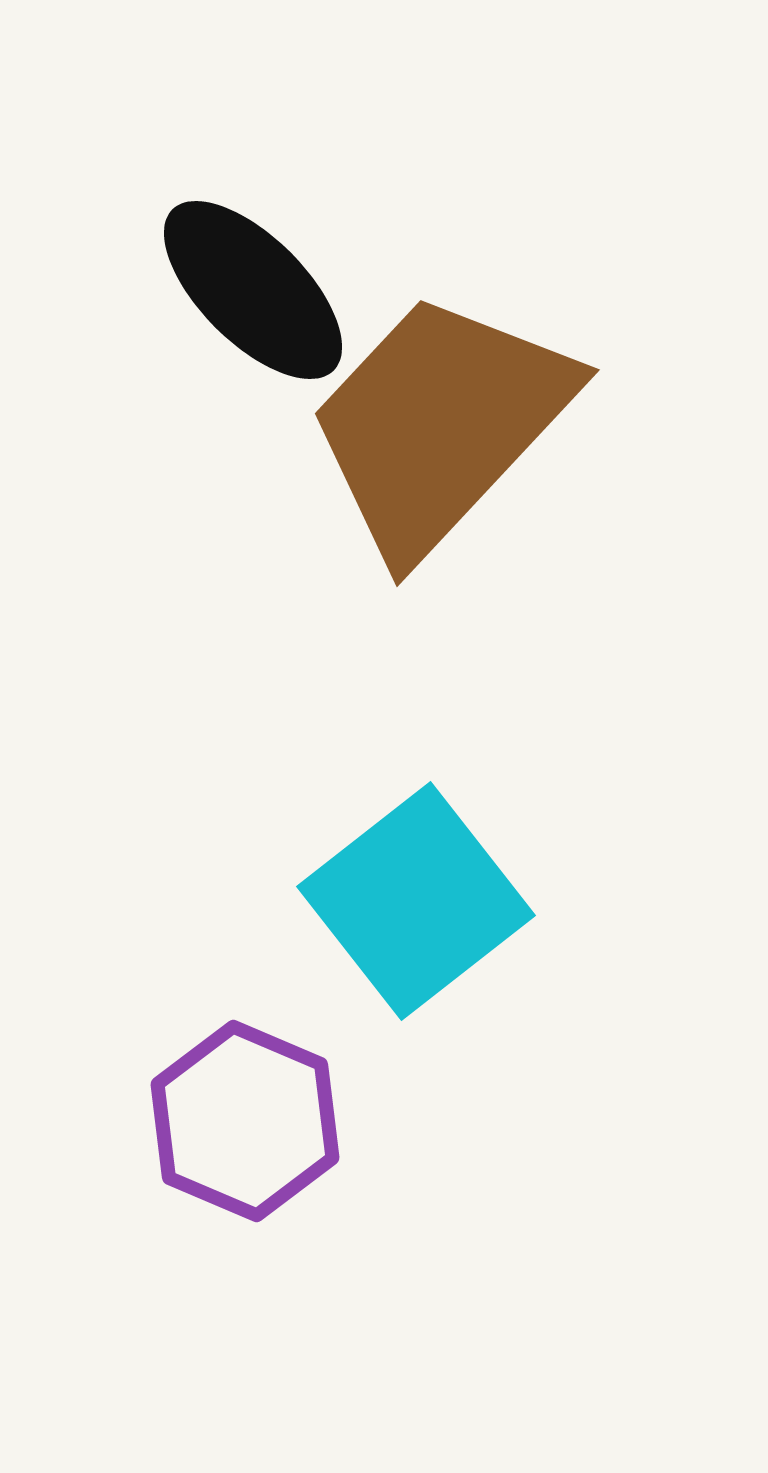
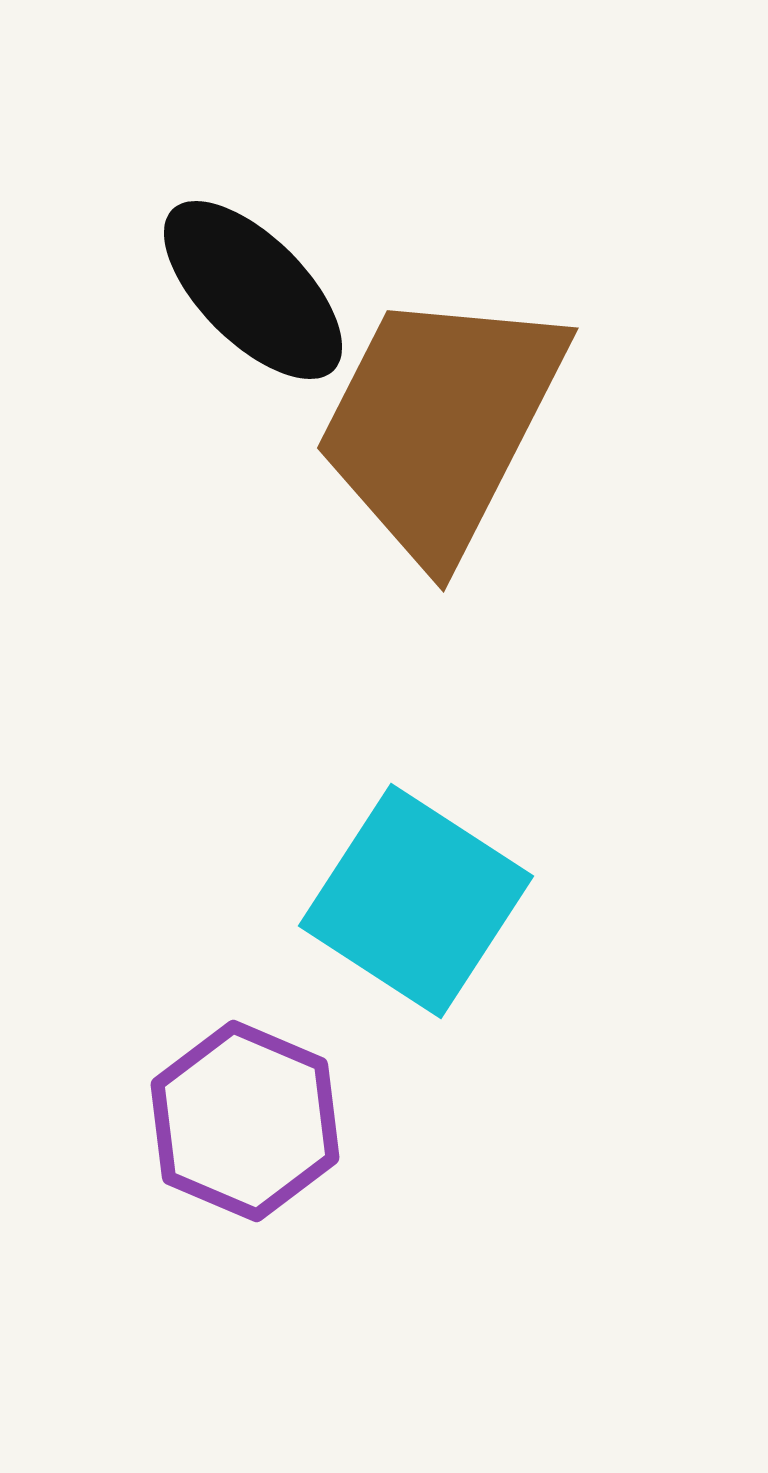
brown trapezoid: rotated 16 degrees counterclockwise
cyan square: rotated 19 degrees counterclockwise
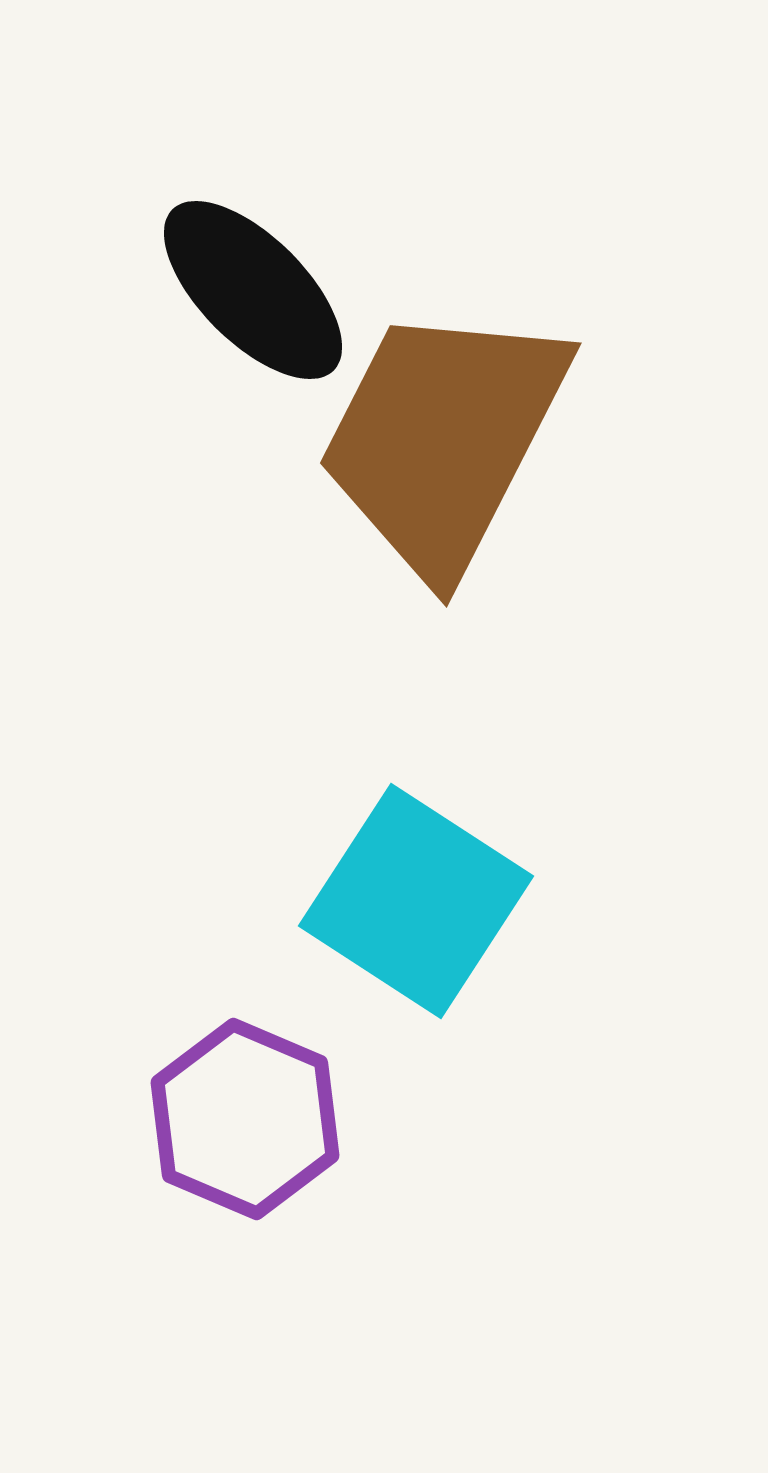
brown trapezoid: moved 3 px right, 15 px down
purple hexagon: moved 2 px up
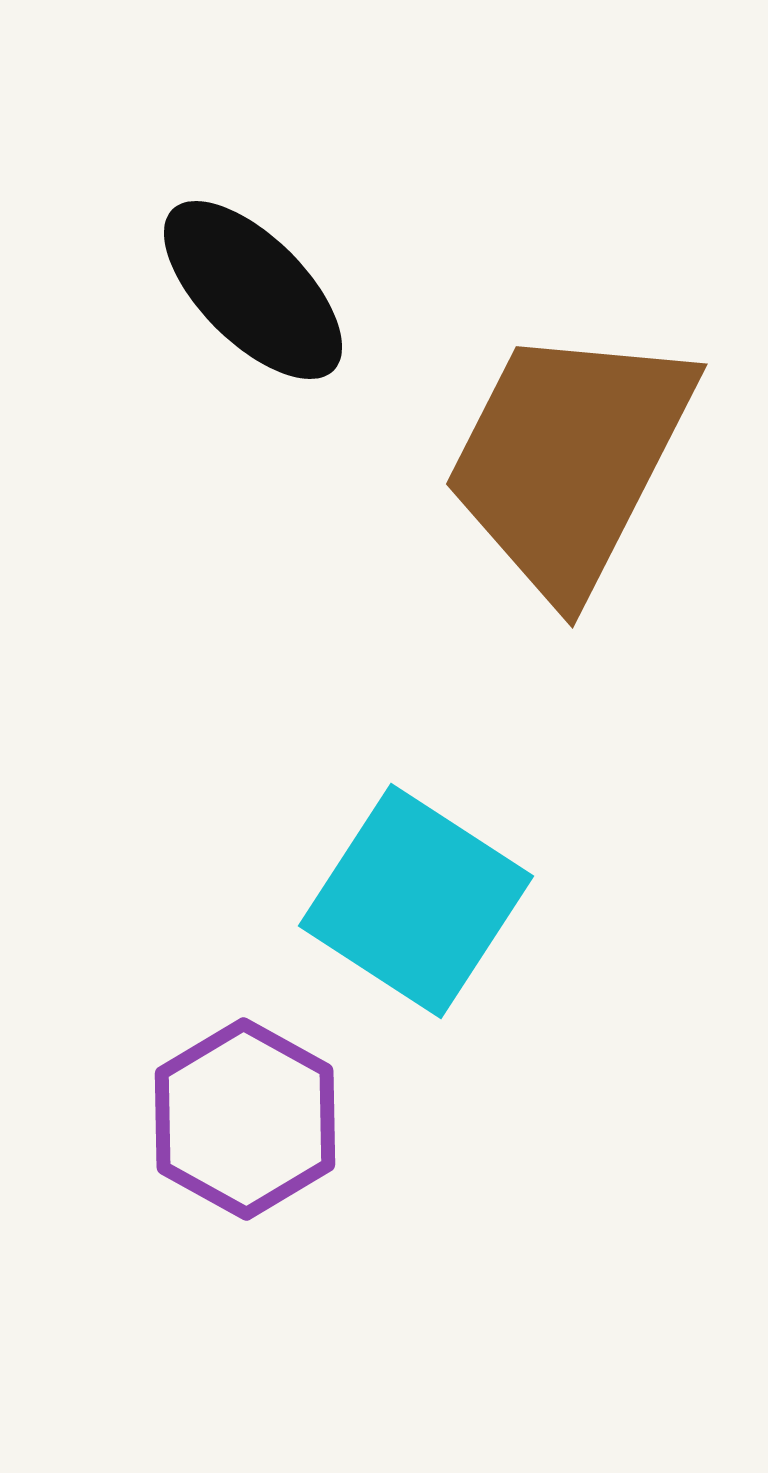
brown trapezoid: moved 126 px right, 21 px down
purple hexagon: rotated 6 degrees clockwise
